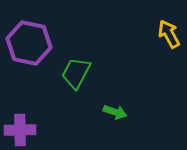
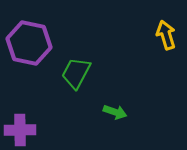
yellow arrow: moved 3 px left, 1 px down; rotated 12 degrees clockwise
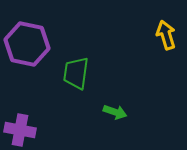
purple hexagon: moved 2 px left, 1 px down
green trapezoid: rotated 20 degrees counterclockwise
purple cross: rotated 12 degrees clockwise
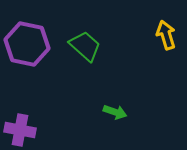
green trapezoid: moved 9 px right, 27 px up; rotated 124 degrees clockwise
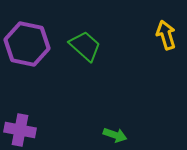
green arrow: moved 23 px down
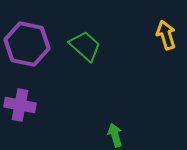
purple cross: moved 25 px up
green arrow: rotated 125 degrees counterclockwise
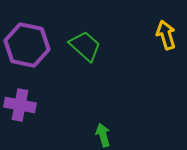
purple hexagon: moved 1 px down
green arrow: moved 12 px left
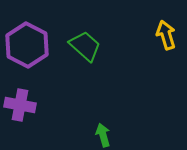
purple hexagon: rotated 15 degrees clockwise
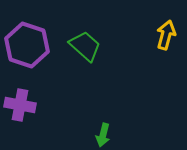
yellow arrow: rotated 32 degrees clockwise
purple hexagon: rotated 9 degrees counterclockwise
green arrow: rotated 150 degrees counterclockwise
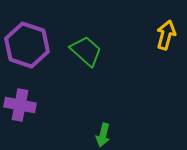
green trapezoid: moved 1 px right, 5 px down
